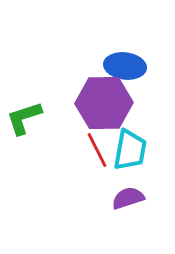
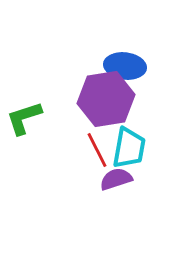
purple hexagon: moved 2 px right, 4 px up; rotated 8 degrees counterclockwise
cyan trapezoid: moved 1 px left, 2 px up
purple semicircle: moved 12 px left, 19 px up
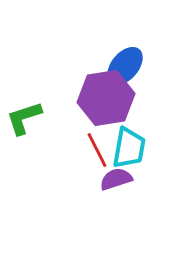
blue ellipse: rotated 57 degrees counterclockwise
purple hexagon: moved 1 px up
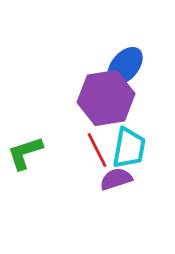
green L-shape: moved 1 px right, 35 px down
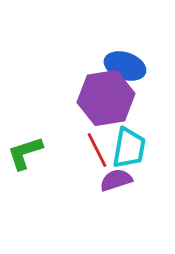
blue ellipse: rotated 69 degrees clockwise
purple semicircle: moved 1 px down
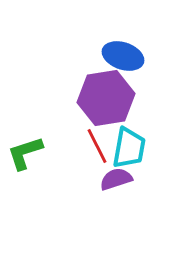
blue ellipse: moved 2 px left, 10 px up
red line: moved 4 px up
purple semicircle: moved 1 px up
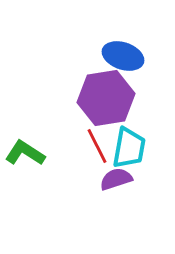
green L-shape: rotated 51 degrees clockwise
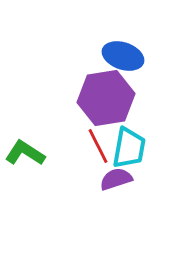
red line: moved 1 px right
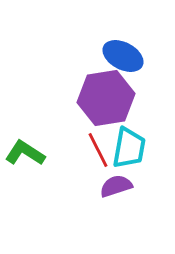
blue ellipse: rotated 9 degrees clockwise
red line: moved 4 px down
purple semicircle: moved 7 px down
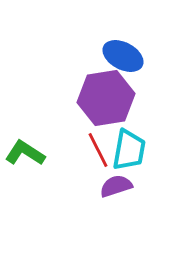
cyan trapezoid: moved 2 px down
